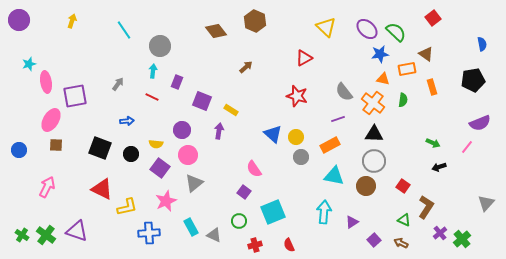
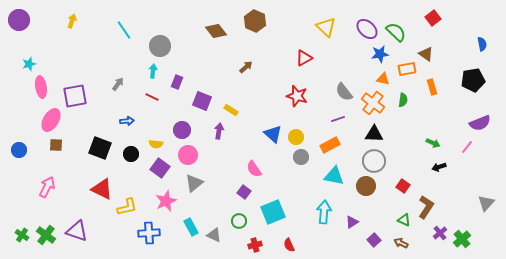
pink ellipse at (46, 82): moved 5 px left, 5 px down
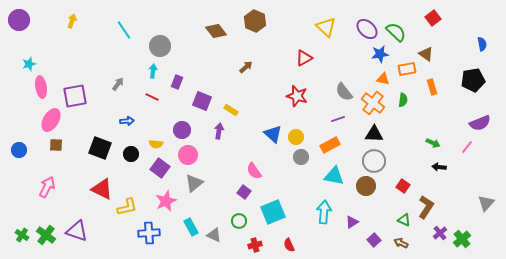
black arrow at (439, 167): rotated 24 degrees clockwise
pink semicircle at (254, 169): moved 2 px down
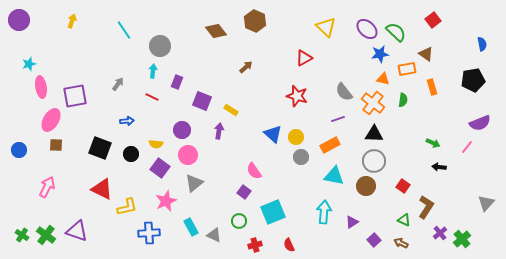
red square at (433, 18): moved 2 px down
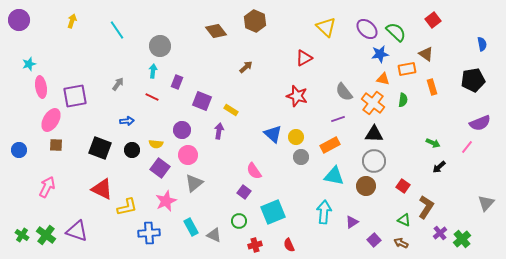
cyan line at (124, 30): moved 7 px left
black circle at (131, 154): moved 1 px right, 4 px up
black arrow at (439, 167): rotated 48 degrees counterclockwise
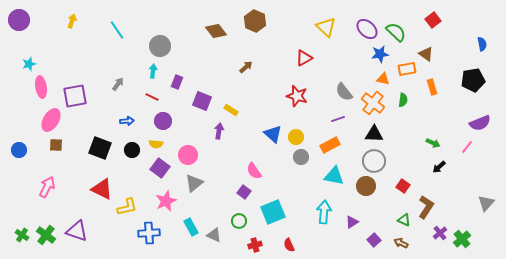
purple circle at (182, 130): moved 19 px left, 9 px up
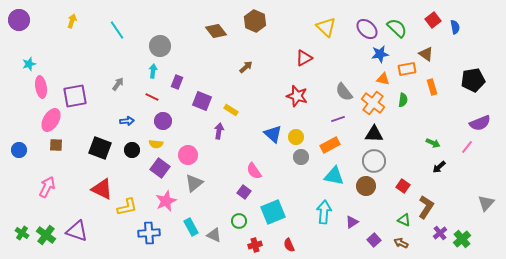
green semicircle at (396, 32): moved 1 px right, 4 px up
blue semicircle at (482, 44): moved 27 px left, 17 px up
green cross at (22, 235): moved 2 px up
